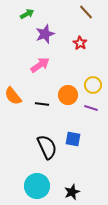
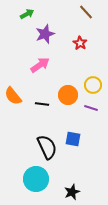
cyan circle: moved 1 px left, 7 px up
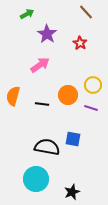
purple star: moved 2 px right; rotated 18 degrees counterclockwise
orange semicircle: rotated 54 degrees clockwise
black semicircle: rotated 55 degrees counterclockwise
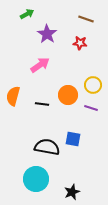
brown line: moved 7 px down; rotated 28 degrees counterclockwise
red star: rotated 24 degrees counterclockwise
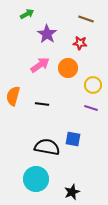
orange circle: moved 27 px up
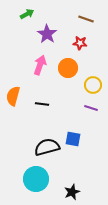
pink arrow: rotated 36 degrees counterclockwise
black semicircle: rotated 25 degrees counterclockwise
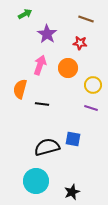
green arrow: moved 2 px left
orange semicircle: moved 7 px right, 7 px up
cyan circle: moved 2 px down
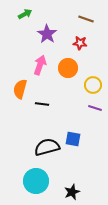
purple line: moved 4 px right
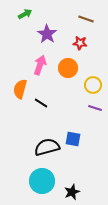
black line: moved 1 px left, 1 px up; rotated 24 degrees clockwise
cyan circle: moved 6 px right
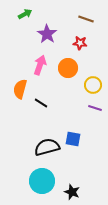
black star: rotated 28 degrees counterclockwise
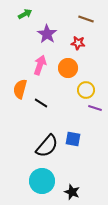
red star: moved 2 px left
yellow circle: moved 7 px left, 5 px down
black semicircle: moved 1 px up; rotated 145 degrees clockwise
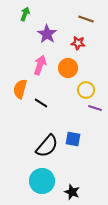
green arrow: rotated 40 degrees counterclockwise
